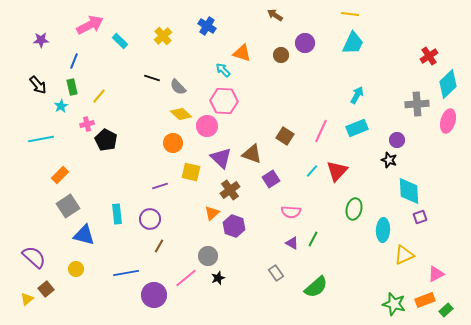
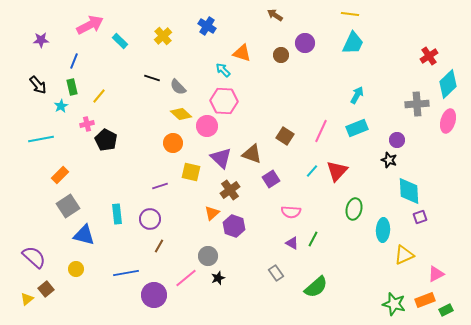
green rectangle at (446, 310): rotated 16 degrees clockwise
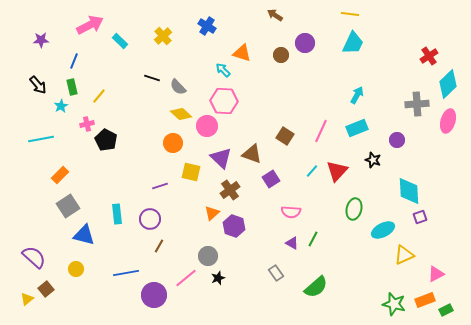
black star at (389, 160): moved 16 px left
cyan ellipse at (383, 230): rotated 60 degrees clockwise
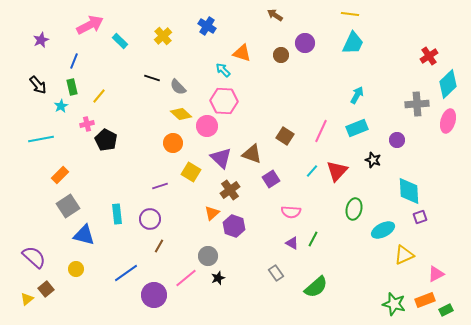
purple star at (41, 40): rotated 21 degrees counterclockwise
yellow square at (191, 172): rotated 18 degrees clockwise
blue line at (126, 273): rotated 25 degrees counterclockwise
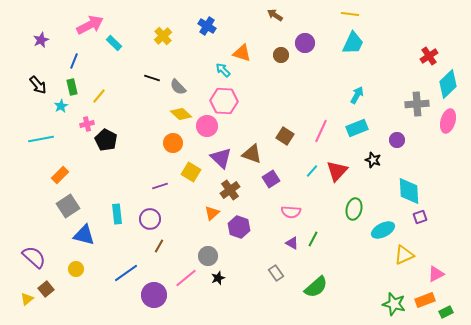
cyan rectangle at (120, 41): moved 6 px left, 2 px down
purple hexagon at (234, 226): moved 5 px right, 1 px down
green rectangle at (446, 310): moved 2 px down
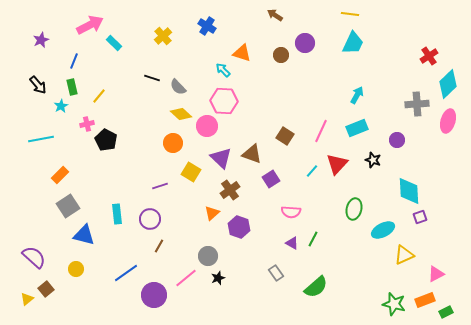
red triangle at (337, 171): moved 7 px up
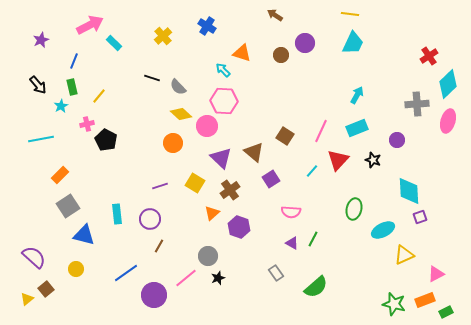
brown triangle at (252, 154): moved 2 px right, 2 px up; rotated 20 degrees clockwise
red triangle at (337, 164): moved 1 px right, 4 px up
yellow square at (191, 172): moved 4 px right, 11 px down
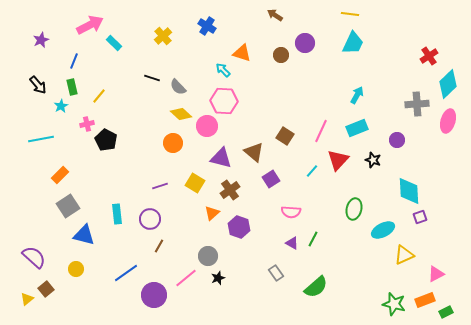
purple triangle at (221, 158): rotated 30 degrees counterclockwise
